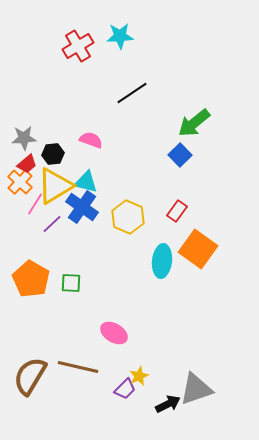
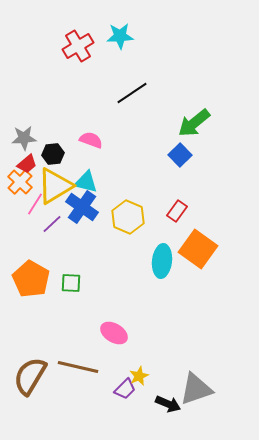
black arrow: rotated 50 degrees clockwise
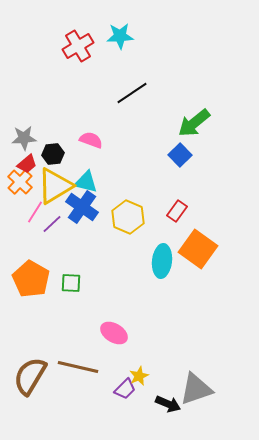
pink line: moved 8 px down
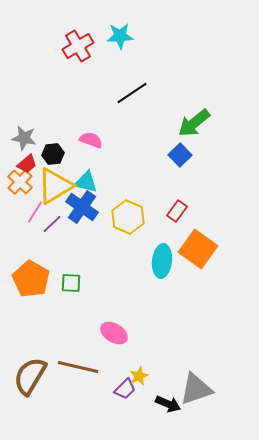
gray star: rotated 15 degrees clockwise
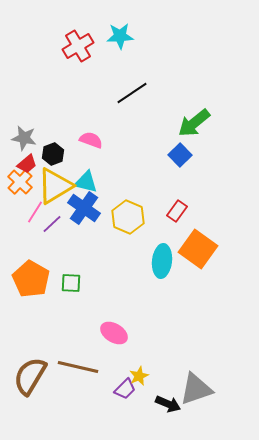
black hexagon: rotated 15 degrees counterclockwise
blue cross: moved 2 px right, 1 px down
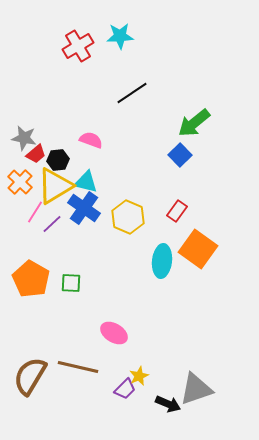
black hexagon: moved 5 px right, 6 px down; rotated 15 degrees clockwise
red trapezoid: moved 9 px right, 10 px up
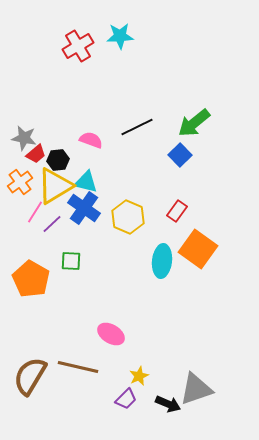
black line: moved 5 px right, 34 px down; rotated 8 degrees clockwise
orange cross: rotated 10 degrees clockwise
green square: moved 22 px up
pink ellipse: moved 3 px left, 1 px down
purple trapezoid: moved 1 px right, 10 px down
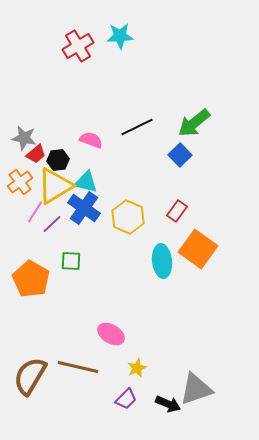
cyan ellipse: rotated 12 degrees counterclockwise
yellow star: moved 2 px left, 8 px up
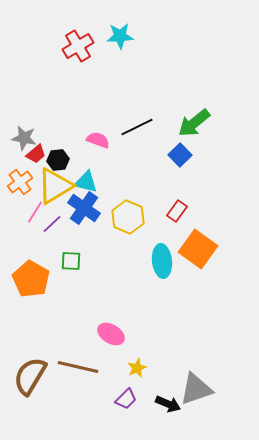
pink semicircle: moved 7 px right
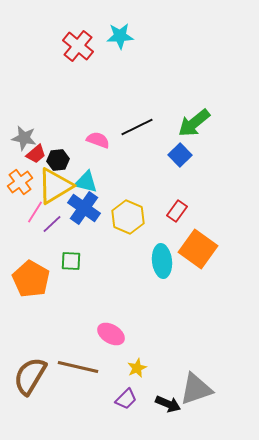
red cross: rotated 20 degrees counterclockwise
